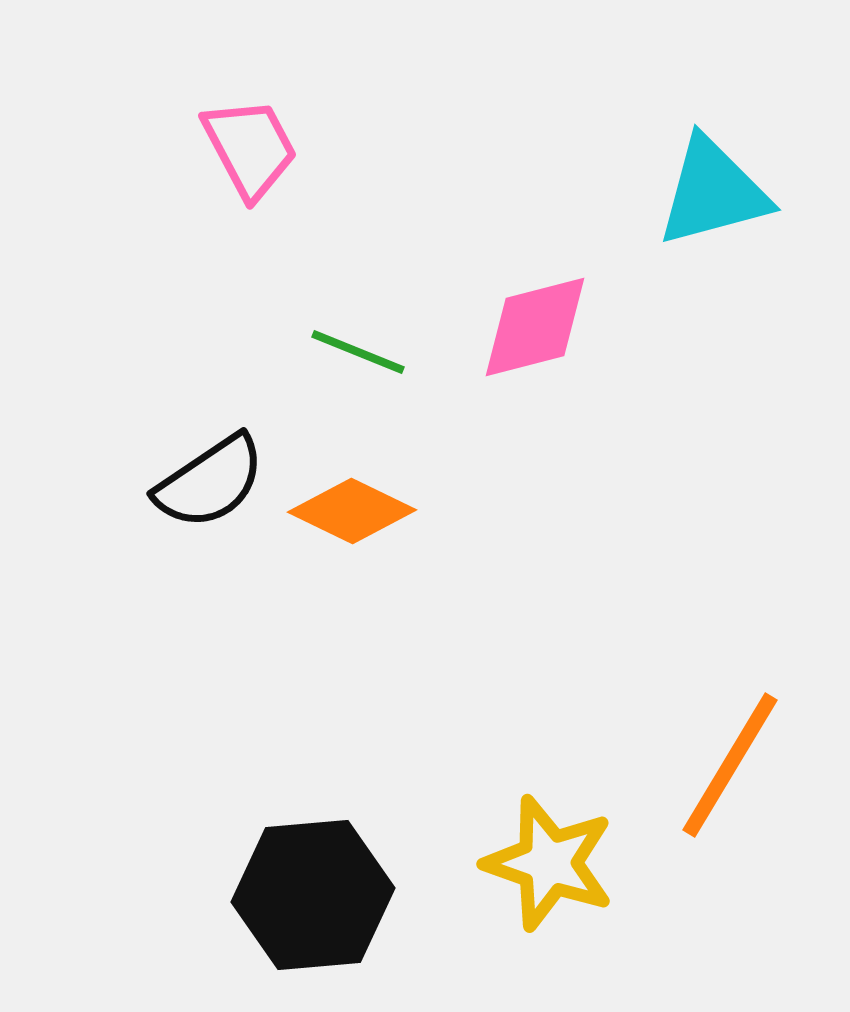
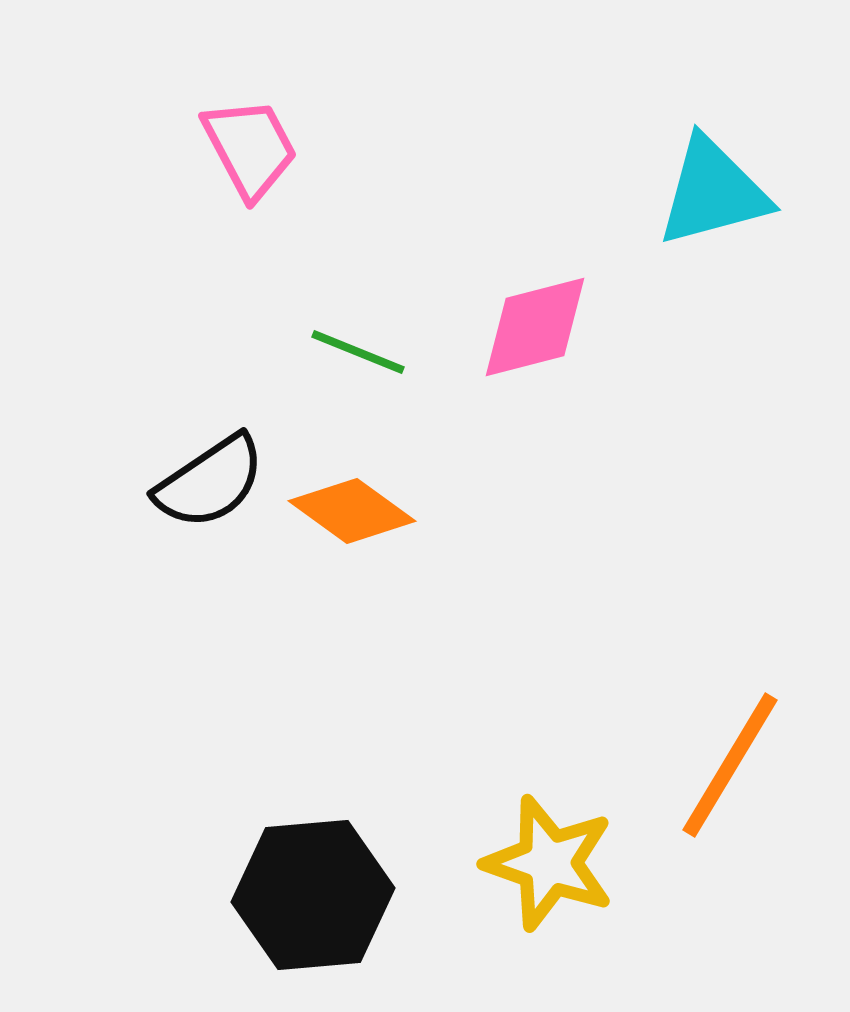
orange diamond: rotated 10 degrees clockwise
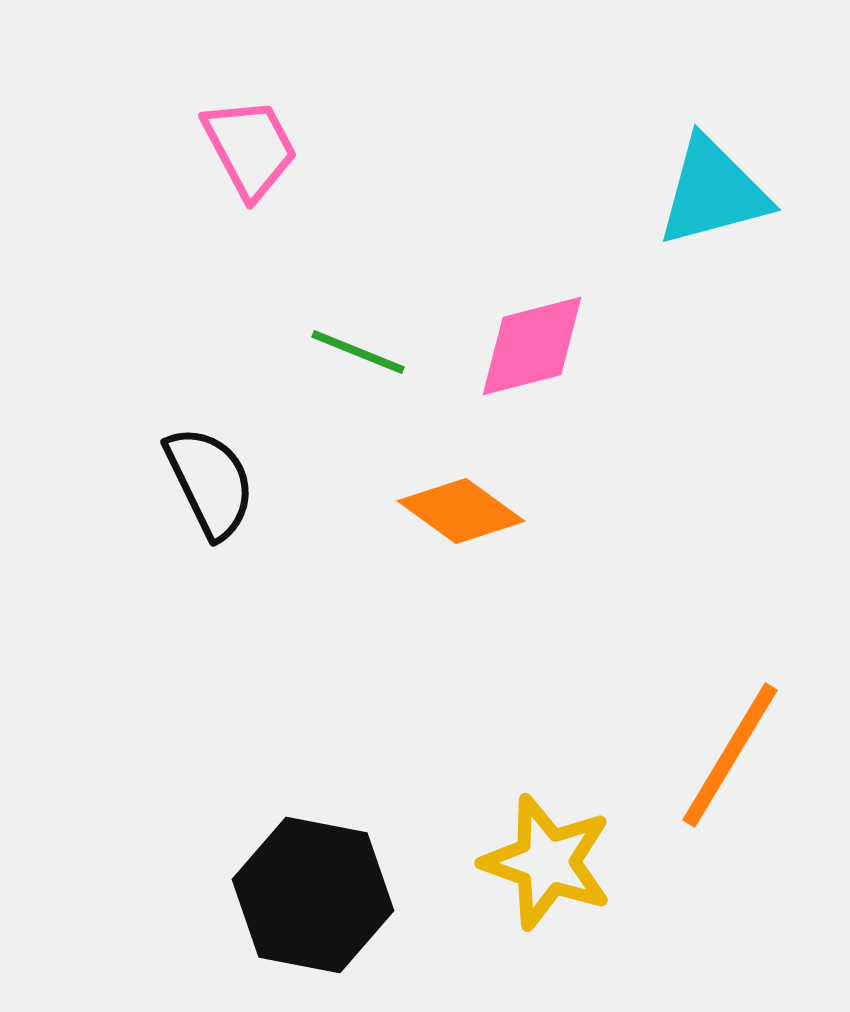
pink diamond: moved 3 px left, 19 px down
black semicircle: rotated 82 degrees counterclockwise
orange diamond: moved 109 px right
orange line: moved 10 px up
yellow star: moved 2 px left, 1 px up
black hexagon: rotated 16 degrees clockwise
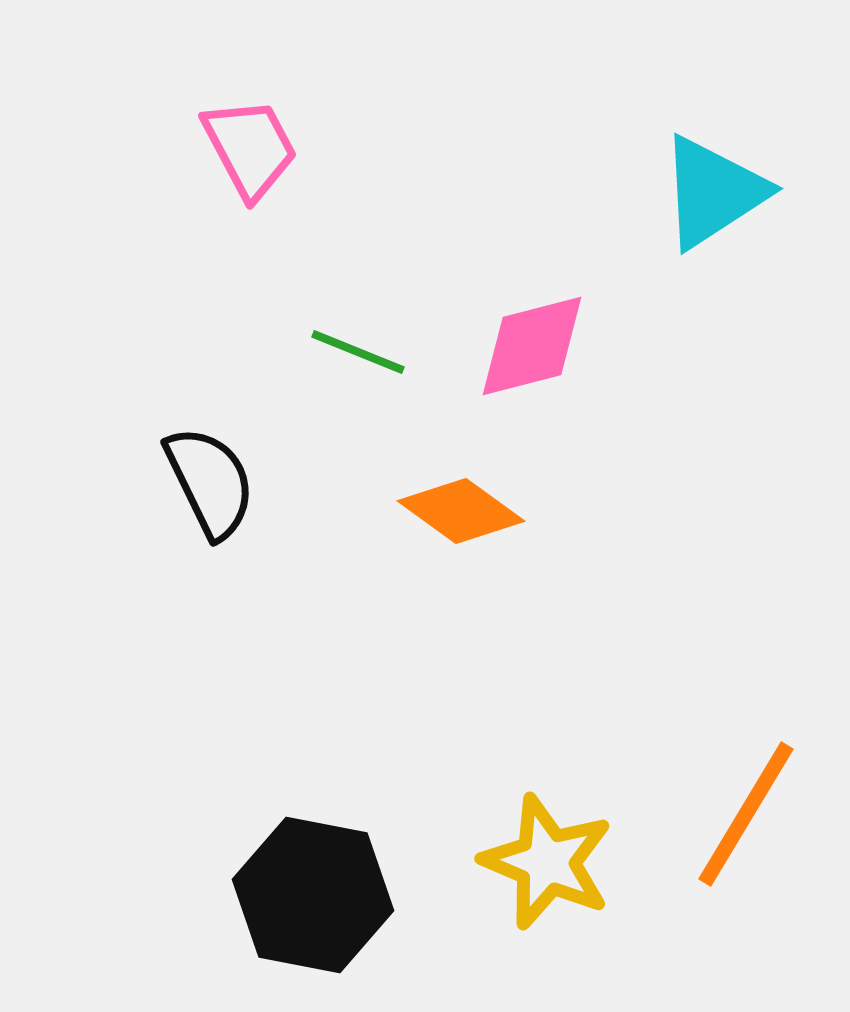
cyan triangle: rotated 18 degrees counterclockwise
orange line: moved 16 px right, 59 px down
yellow star: rotated 4 degrees clockwise
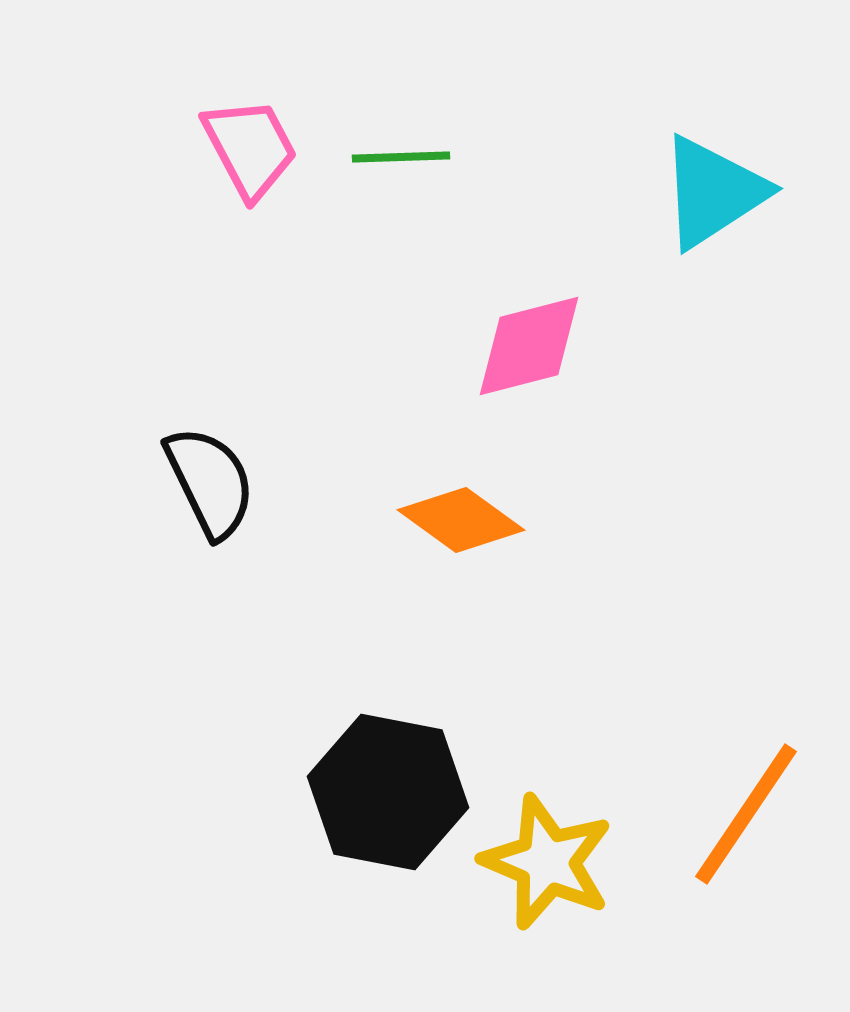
pink diamond: moved 3 px left
green line: moved 43 px right, 195 px up; rotated 24 degrees counterclockwise
orange diamond: moved 9 px down
orange line: rotated 3 degrees clockwise
black hexagon: moved 75 px right, 103 px up
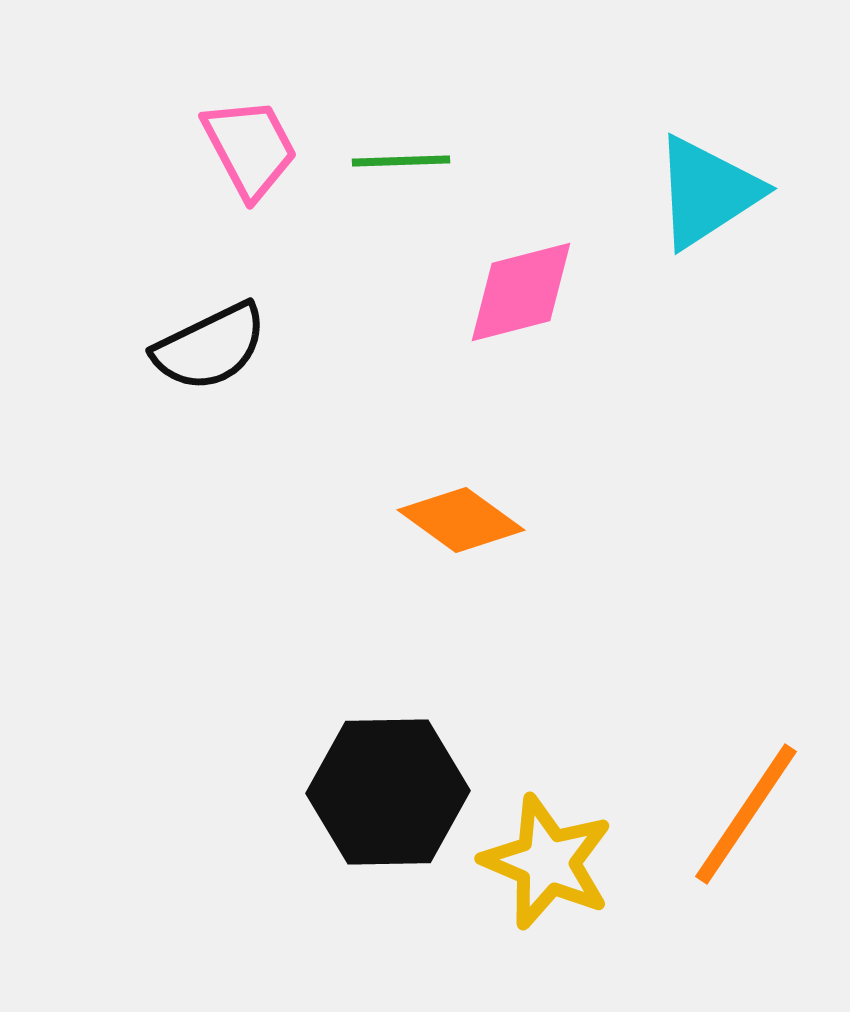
green line: moved 4 px down
cyan triangle: moved 6 px left
pink diamond: moved 8 px left, 54 px up
black semicircle: moved 135 px up; rotated 90 degrees clockwise
black hexagon: rotated 12 degrees counterclockwise
